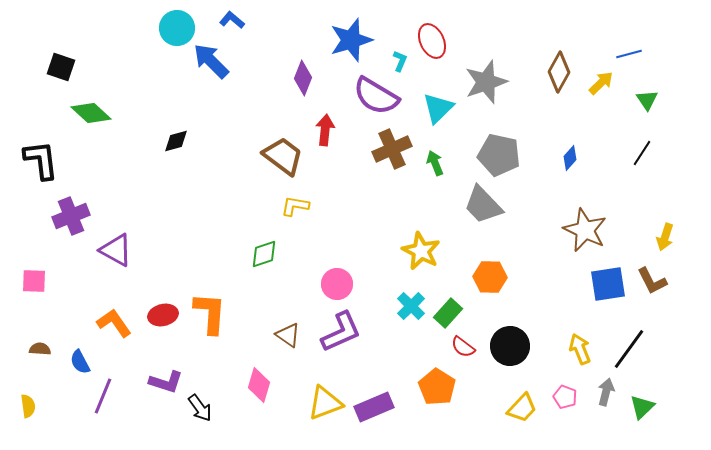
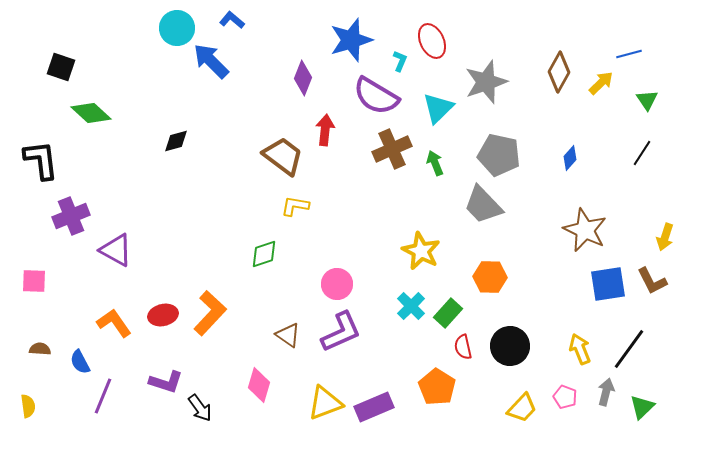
orange L-shape at (210, 313): rotated 39 degrees clockwise
red semicircle at (463, 347): rotated 40 degrees clockwise
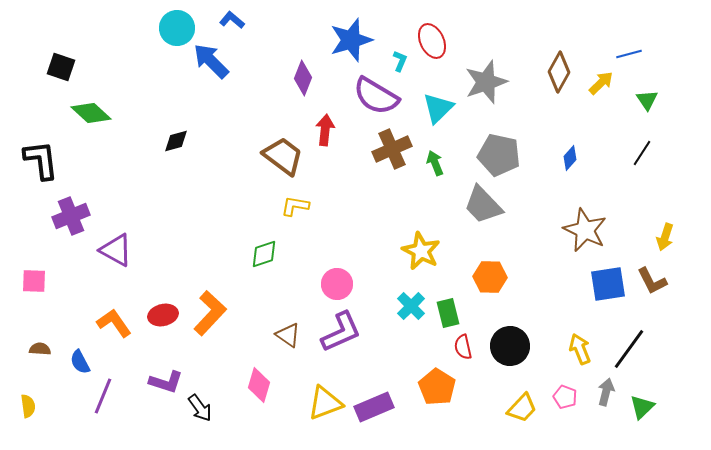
green rectangle at (448, 313): rotated 56 degrees counterclockwise
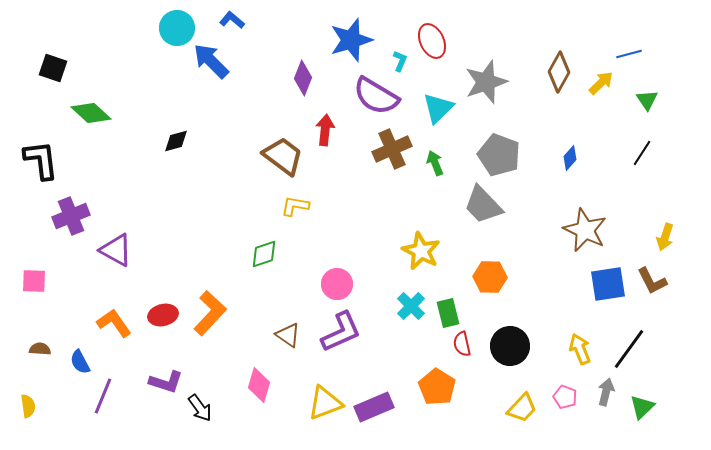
black square at (61, 67): moved 8 px left, 1 px down
gray pentagon at (499, 155): rotated 9 degrees clockwise
red semicircle at (463, 347): moved 1 px left, 3 px up
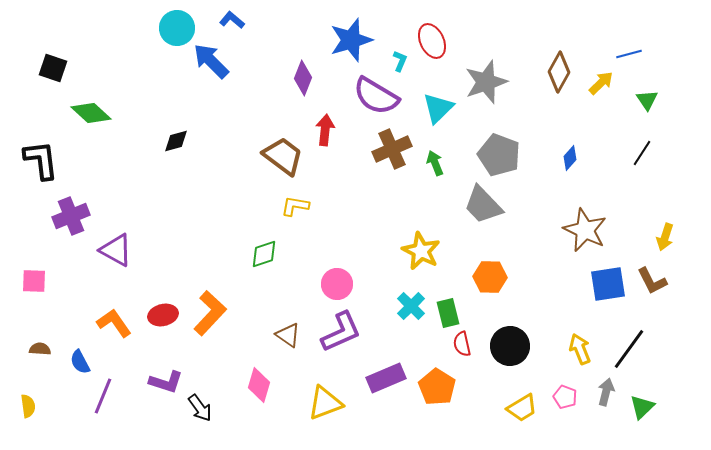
purple rectangle at (374, 407): moved 12 px right, 29 px up
yellow trapezoid at (522, 408): rotated 16 degrees clockwise
